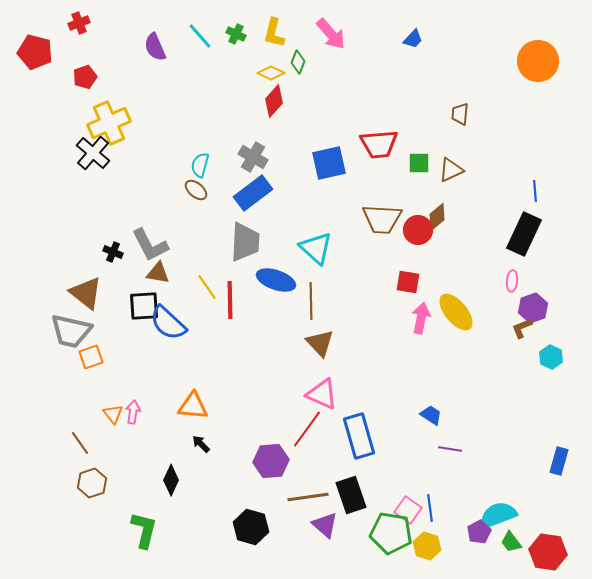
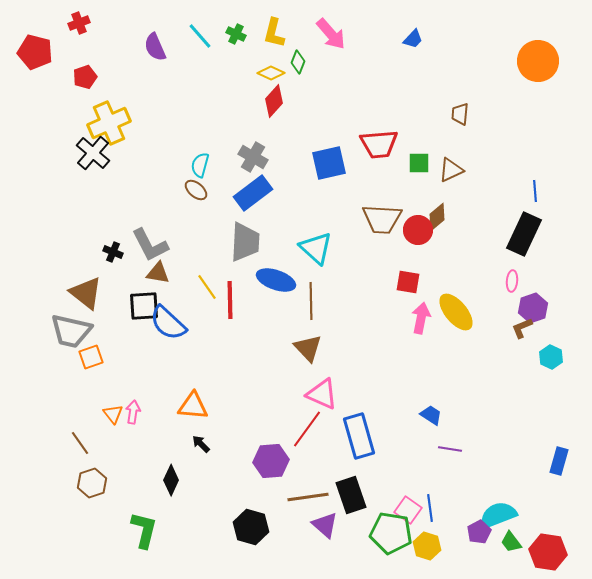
brown triangle at (320, 343): moved 12 px left, 5 px down
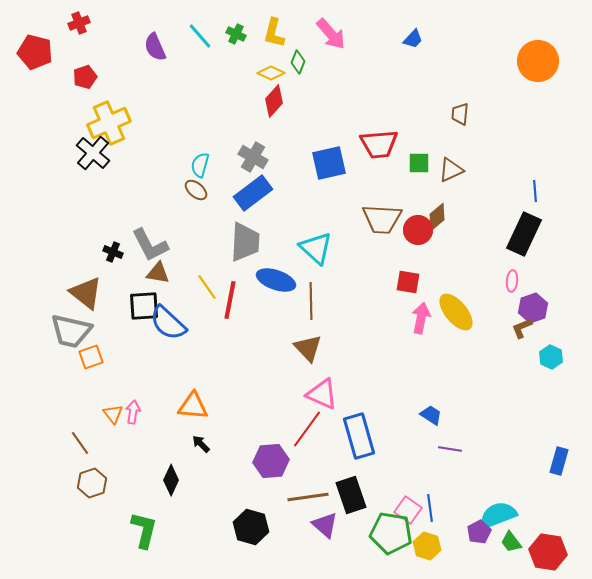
red line at (230, 300): rotated 12 degrees clockwise
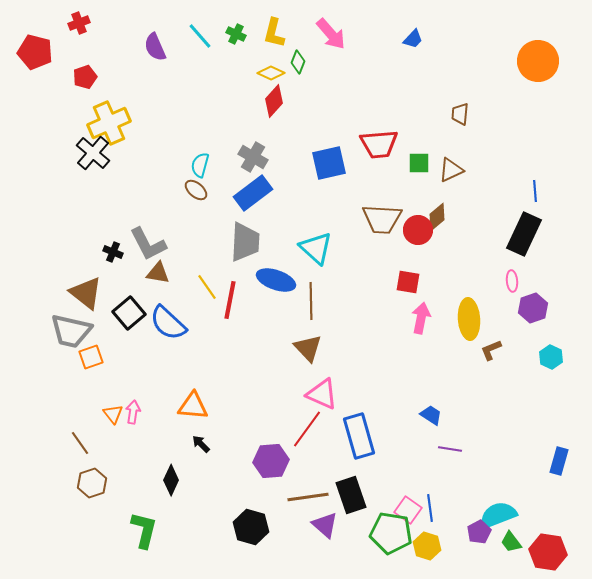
gray L-shape at (150, 245): moved 2 px left, 1 px up
pink ellipse at (512, 281): rotated 10 degrees counterclockwise
black square at (144, 306): moved 15 px left, 7 px down; rotated 36 degrees counterclockwise
yellow ellipse at (456, 312): moved 13 px right, 7 px down; rotated 36 degrees clockwise
brown L-shape at (522, 328): moved 31 px left, 22 px down
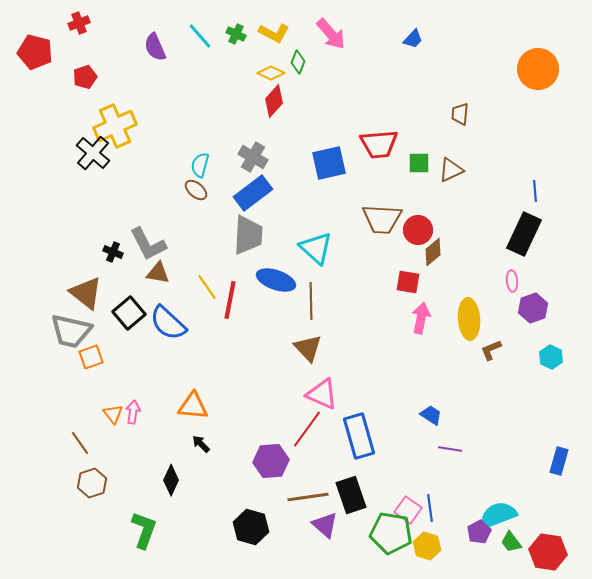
yellow L-shape at (274, 33): rotated 76 degrees counterclockwise
orange circle at (538, 61): moved 8 px down
yellow cross at (109, 123): moved 6 px right, 3 px down
brown diamond at (437, 217): moved 4 px left, 35 px down
gray trapezoid at (245, 242): moved 3 px right, 7 px up
green L-shape at (144, 530): rotated 6 degrees clockwise
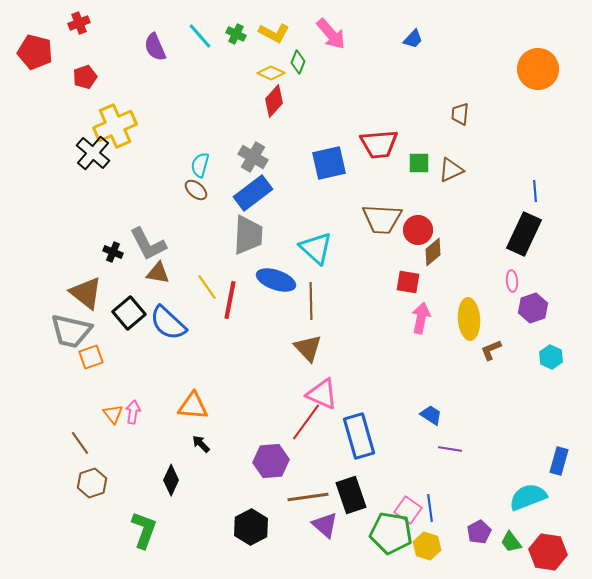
red line at (307, 429): moved 1 px left, 7 px up
cyan semicircle at (498, 515): moved 30 px right, 18 px up
black hexagon at (251, 527): rotated 16 degrees clockwise
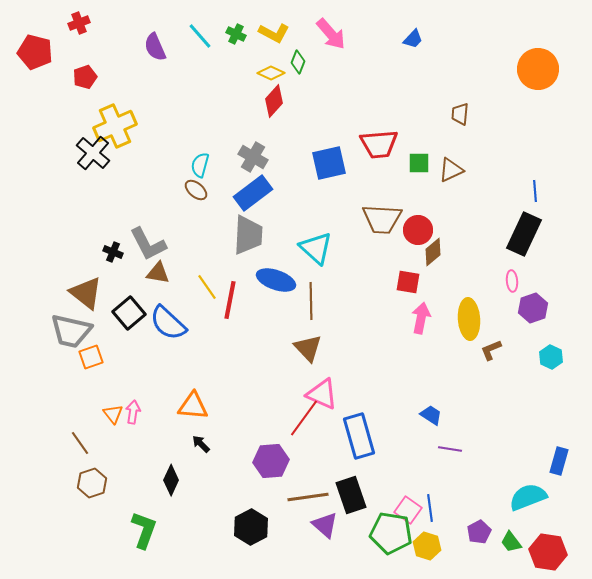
red line at (306, 422): moved 2 px left, 4 px up
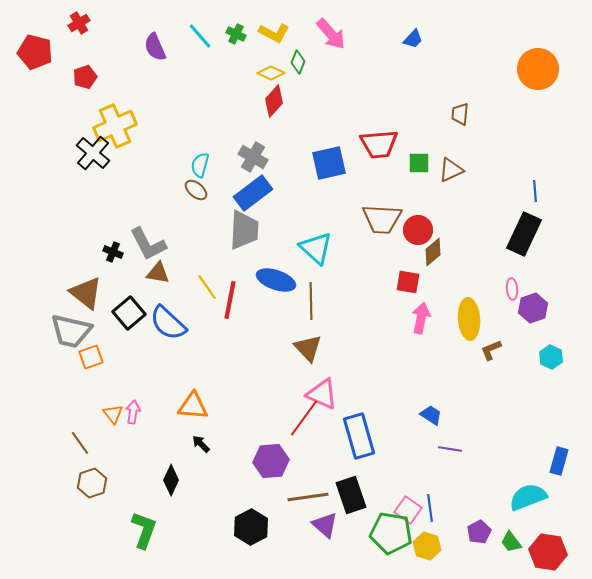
red cross at (79, 23): rotated 10 degrees counterclockwise
gray trapezoid at (248, 235): moved 4 px left, 5 px up
pink ellipse at (512, 281): moved 8 px down
